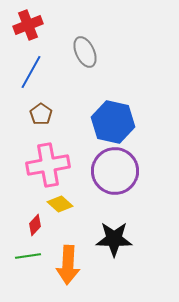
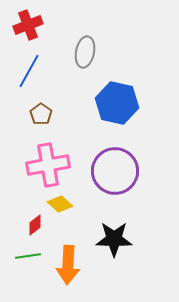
gray ellipse: rotated 36 degrees clockwise
blue line: moved 2 px left, 1 px up
blue hexagon: moved 4 px right, 19 px up
red diamond: rotated 10 degrees clockwise
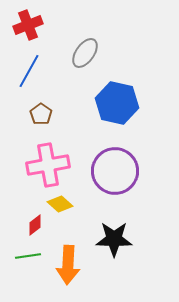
gray ellipse: moved 1 px down; rotated 24 degrees clockwise
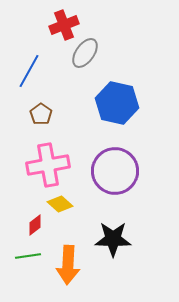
red cross: moved 36 px right
black star: moved 1 px left
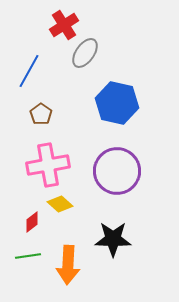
red cross: rotated 12 degrees counterclockwise
purple circle: moved 2 px right
red diamond: moved 3 px left, 3 px up
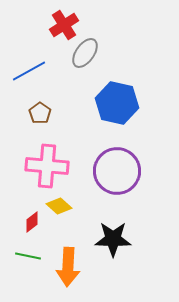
blue line: rotated 32 degrees clockwise
brown pentagon: moved 1 px left, 1 px up
pink cross: moved 1 px left, 1 px down; rotated 15 degrees clockwise
yellow diamond: moved 1 px left, 2 px down
green line: rotated 20 degrees clockwise
orange arrow: moved 2 px down
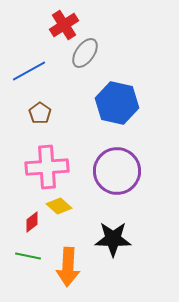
pink cross: moved 1 px down; rotated 9 degrees counterclockwise
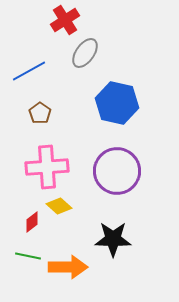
red cross: moved 1 px right, 5 px up
orange arrow: rotated 93 degrees counterclockwise
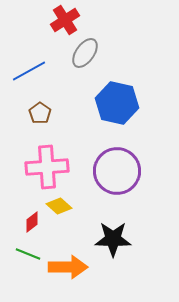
green line: moved 2 px up; rotated 10 degrees clockwise
